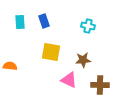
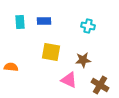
blue rectangle: rotated 72 degrees counterclockwise
orange semicircle: moved 1 px right, 1 px down
brown cross: rotated 30 degrees clockwise
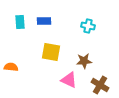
brown star: moved 1 px right, 1 px down
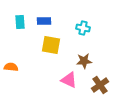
cyan cross: moved 5 px left, 2 px down
yellow square: moved 7 px up
brown cross: rotated 24 degrees clockwise
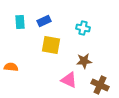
blue rectangle: rotated 24 degrees counterclockwise
brown cross: rotated 30 degrees counterclockwise
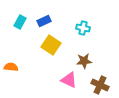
cyan rectangle: rotated 32 degrees clockwise
yellow square: rotated 24 degrees clockwise
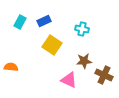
cyan cross: moved 1 px left, 1 px down
yellow square: moved 1 px right
brown cross: moved 4 px right, 10 px up
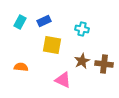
yellow square: rotated 24 degrees counterclockwise
brown star: moved 2 px left; rotated 21 degrees counterclockwise
orange semicircle: moved 10 px right
brown cross: moved 11 px up; rotated 18 degrees counterclockwise
pink triangle: moved 6 px left
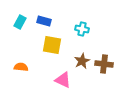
blue rectangle: rotated 40 degrees clockwise
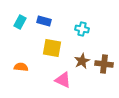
yellow square: moved 3 px down
